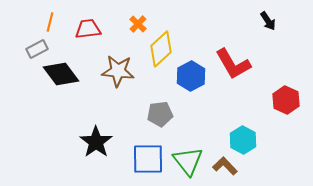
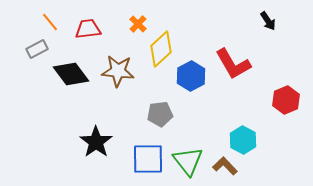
orange line: rotated 54 degrees counterclockwise
black diamond: moved 10 px right
red hexagon: rotated 12 degrees clockwise
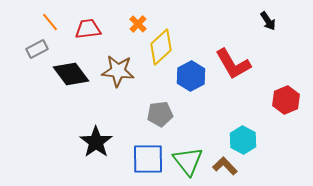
yellow diamond: moved 2 px up
